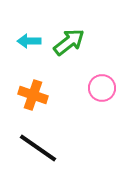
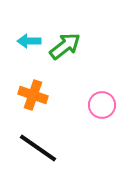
green arrow: moved 4 px left, 4 px down
pink circle: moved 17 px down
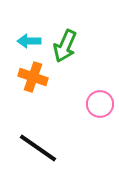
green arrow: rotated 152 degrees clockwise
orange cross: moved 18 px up
pink circle: moved 2 px left, 1 px up
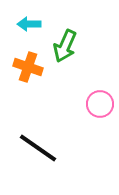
cyan arrow: moved 17 px up
orange cross: moved 5 px left, 10 px up
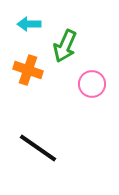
orange cross: moved 3 px down
pink circle: moved 8 px left, 20 px up
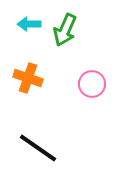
green arrow: moved 16 px up
orange cross: moved 8 px down
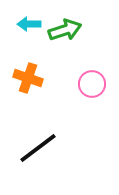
green arrow: rotated 132 degrees counterclockwise
black line: rotated 72 degrees counterclockwise
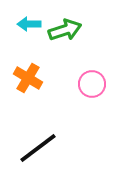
orange cross: rotated 12 degrees clockwise
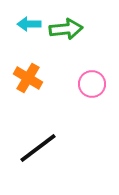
green arrow: moved 1 px right, 1 px up; rotated 12 degrees clockwise
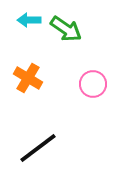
cyan arrow: moved 4 px up
green arrow: rotated 40 degrees clockwise
pink circle: moved 1 px right
